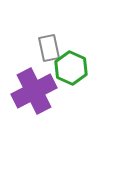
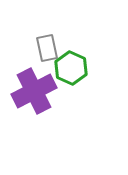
gray rectangle: moved 2 px left
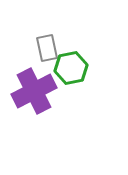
green hexagon: rotated 24 degrees clockwise
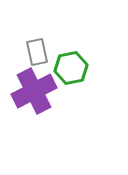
gray rectangle: moved 10 px left, 4 px down
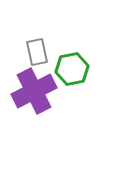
green hexagon: moved 1 px right, 1 px down
